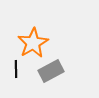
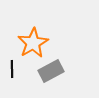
black line: moved 4 px left
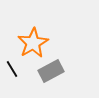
black line: rotated 30 degrees counterclockwise
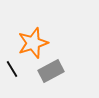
orange star: rotated 12 degrees clockwise
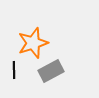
black line: moved 2 px right, 1 px down; rotated 30 degrees clockwise
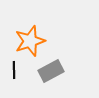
orange star: moved 3 px left, 2 px up
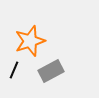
black line: rotated 24 degrees clockwise
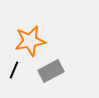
orange star: rotated 8 degrees clockwise
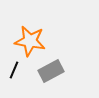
orange star: rotated 20 degrees clockwise
